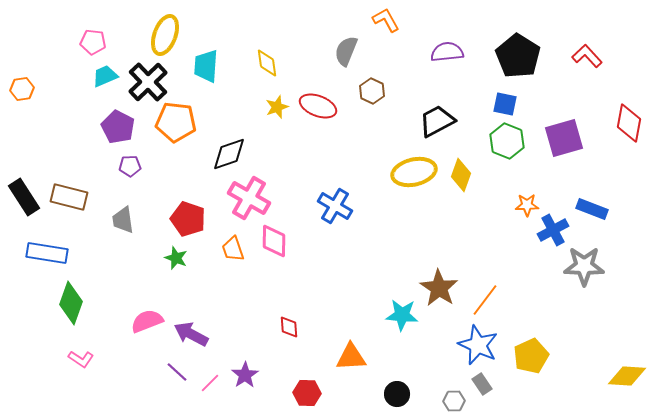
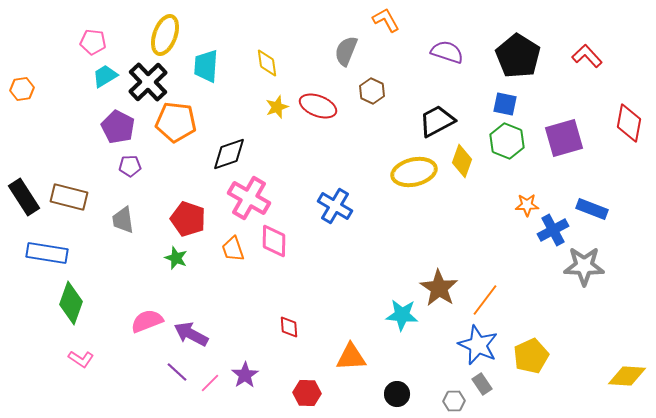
purple semicircle at (447, 52): rotated 24 degrees clockwise
cyan trapezoid at (105, 76): rotated 8 degrees counterclockwise
yellow diamond at (461, 175): moved 1 px right, 14 px up
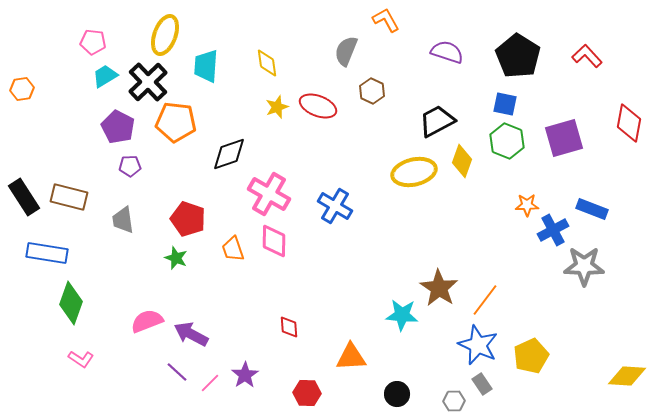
pink cross at (249, 198): moved 20 px right, 4 px up
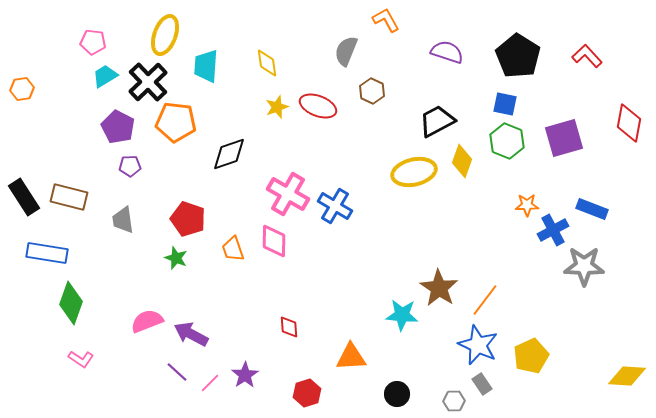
pink cross at (269, 194): moved 19 px right
red hexagon at (307, 393): rotated 20 degrees counterclockwise
